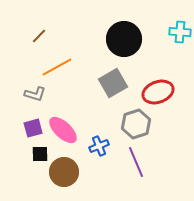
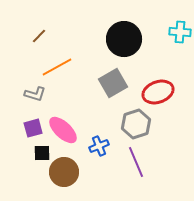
black square: moved 2 px right, 1 px up
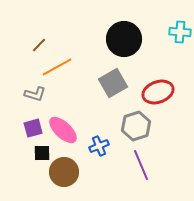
brown line: moved 9 px down
gray hexagon: moved 2 px down
purple line: moved 5 px right, 3 px down
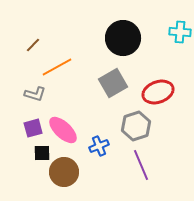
black circle: moved 1 px left, 1 px up
brown line: moved 6 px left
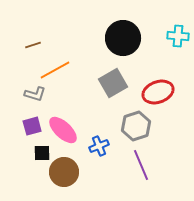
cyan cross: moved 2 px left, 4 px down
brown line: rotated 28 degrees clockwise
orange line: moved 2 px left, 3 px down
purple square: moved 1 px left, 2 px up
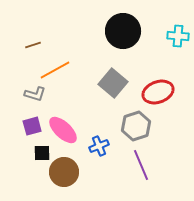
black circle: moved 7 px up
gray square: rotated 20 degrees counterclockwise
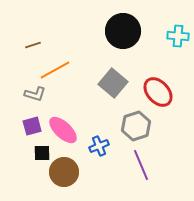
red ellipse: rotated 68 degrees clockwise
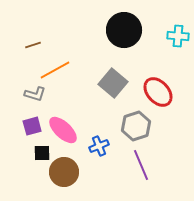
black circle: moved 1 px right, 1 px up
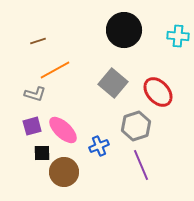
brown line: moved 5 px right, 4 px up
